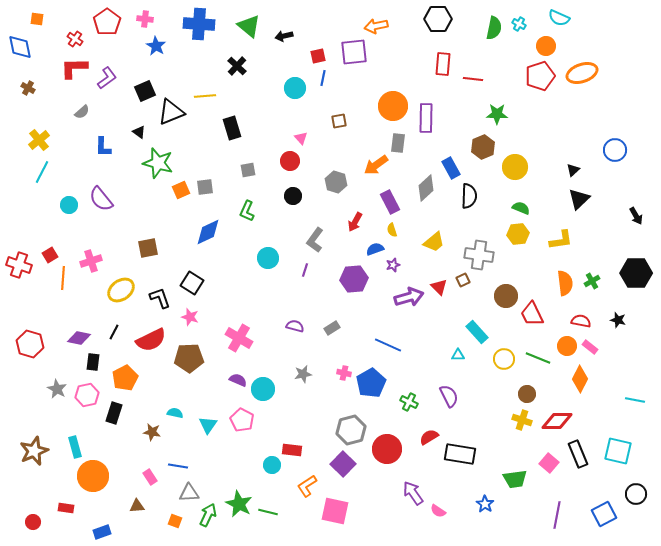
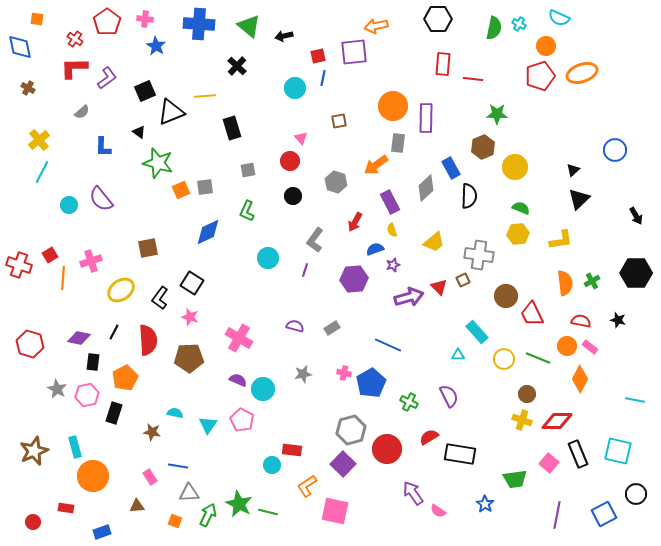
black L-shape at (160, 298): rotated 125 degrees counterclockwise
red semicircle at (151, 340): moved 3 px left; rotated 68 degrees counterclockwise
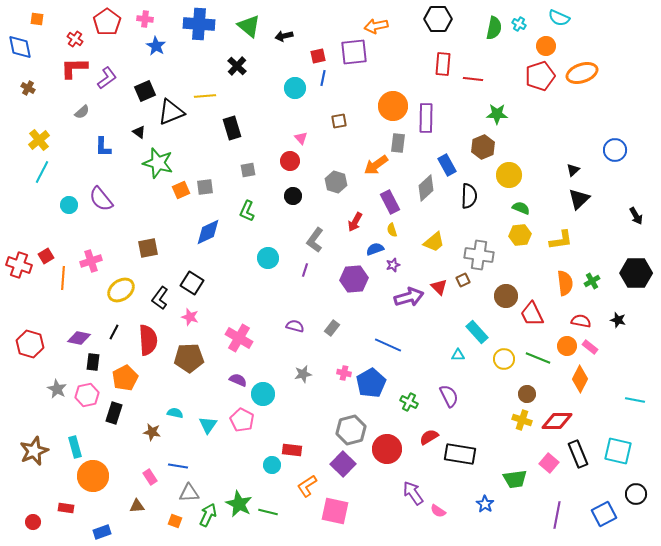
yellow circle at (515, 167): moved 6 px left, 8 px down
blue rectangle at (451, 168): moved 4 px left, 3 px up
yellow hexagon at (518, 234): moved 2 px right, 1 px down
red square at (50, 255): moved 4 px left, 1 px down
gray rectangle at (332, 328): rotated 21 degrees counterclockwise
cyan circle at (263, 389): moved 5 px down
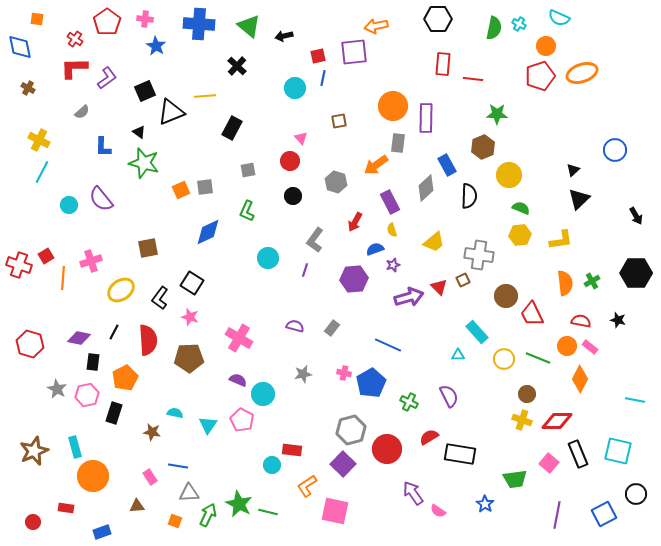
black rectangle at (232, 128): rotated 45 degrees clockwise
yellow cross at (39, 140): rotated 25 degrees counterclockwise
green star at (158, 163): moved 14 px left
